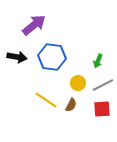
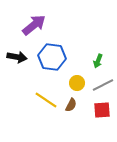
yellow circle: moved 1 px left
red square: moved 1 px down
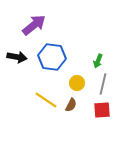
gray line: moved 1 px up; rotated 50 degrees counterclockwise
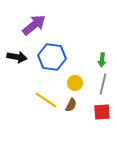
green arrow: moved 4 px right, 1 px up; rotated 16 degrees counterclockwise
yellow circle: moved 2 px left
red square: moved 2 px down
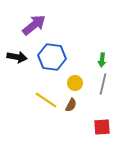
red square: moved 15 px down
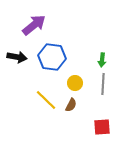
gray line: rotated 10 degrees counterclockwise
yellow line: rotated 10 degrees clockwise
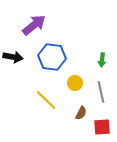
black arrow: moved 4 px left
gray line: moved 2 px left, 8 px down; rotated 15 degrees counterclockwise
brown semicircle: moved 10 px right, 8 px down
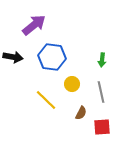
yellow circle: moved 3 px left, 1 px down
